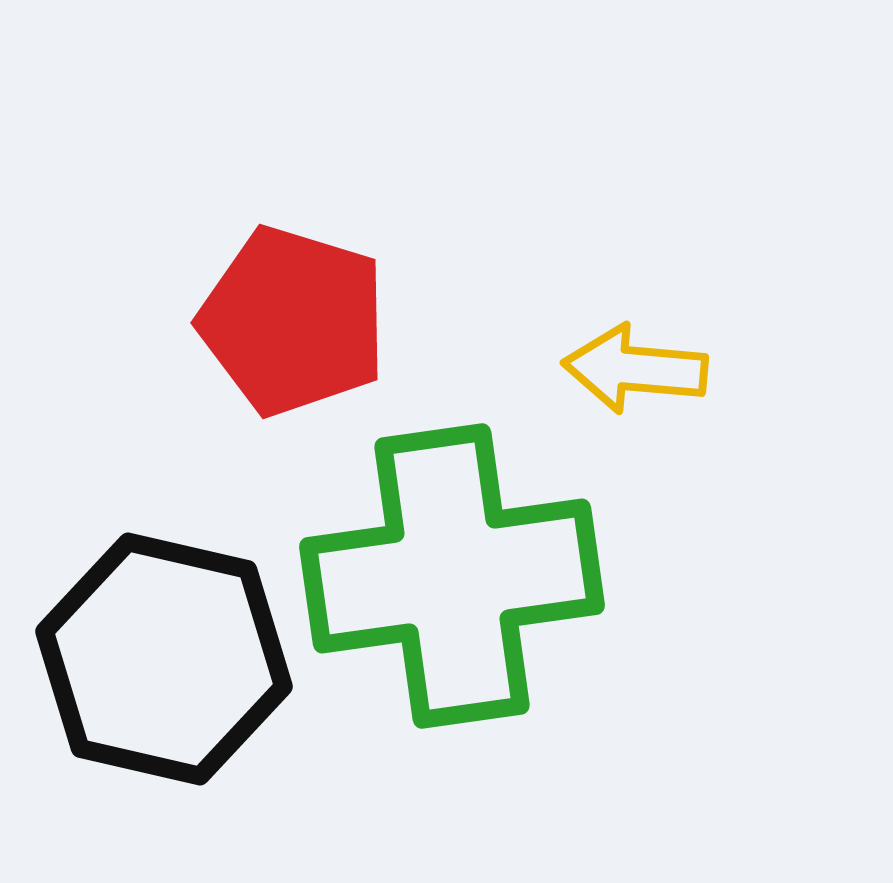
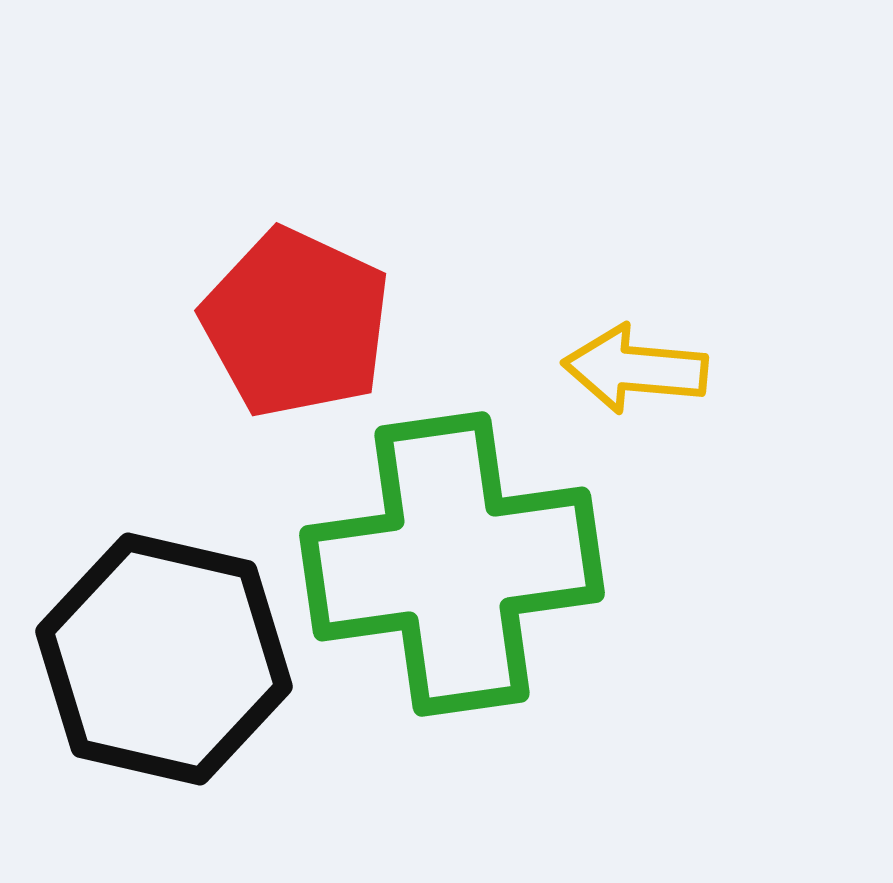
red pentagon: moved 3 px right, 2 px down; rotated 8 degrees clockwise
green cross: moved 12 px up
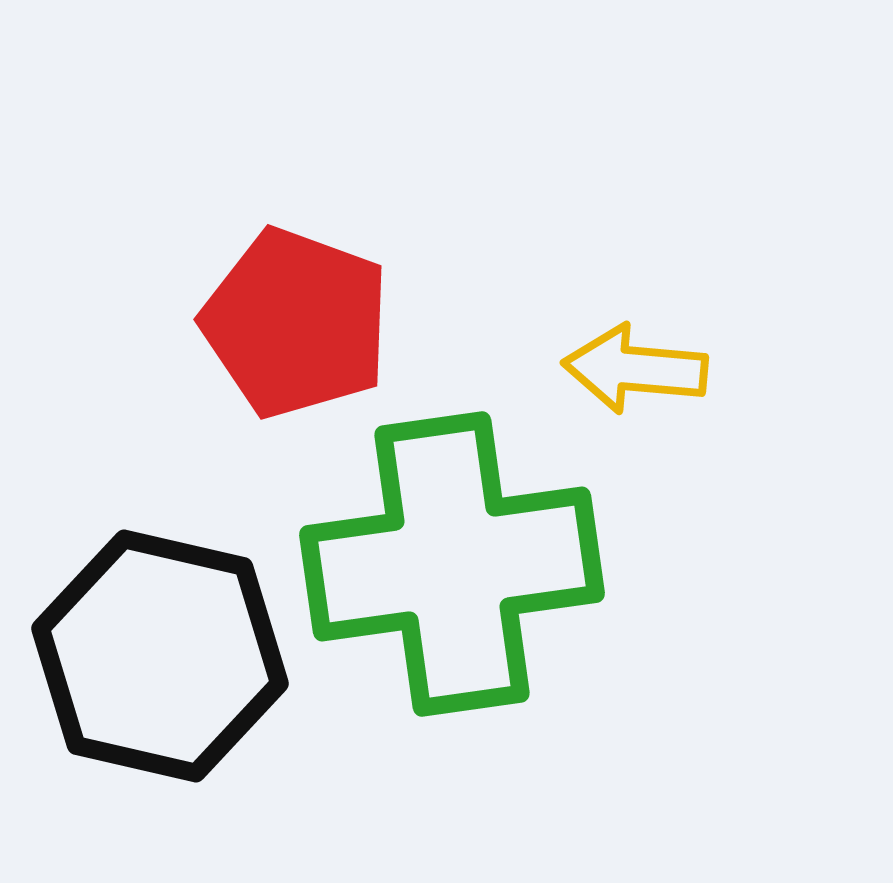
red pentagon: rotated 5 degrees counterclockwise
black hexagon: moved 4 px left, 3 px up
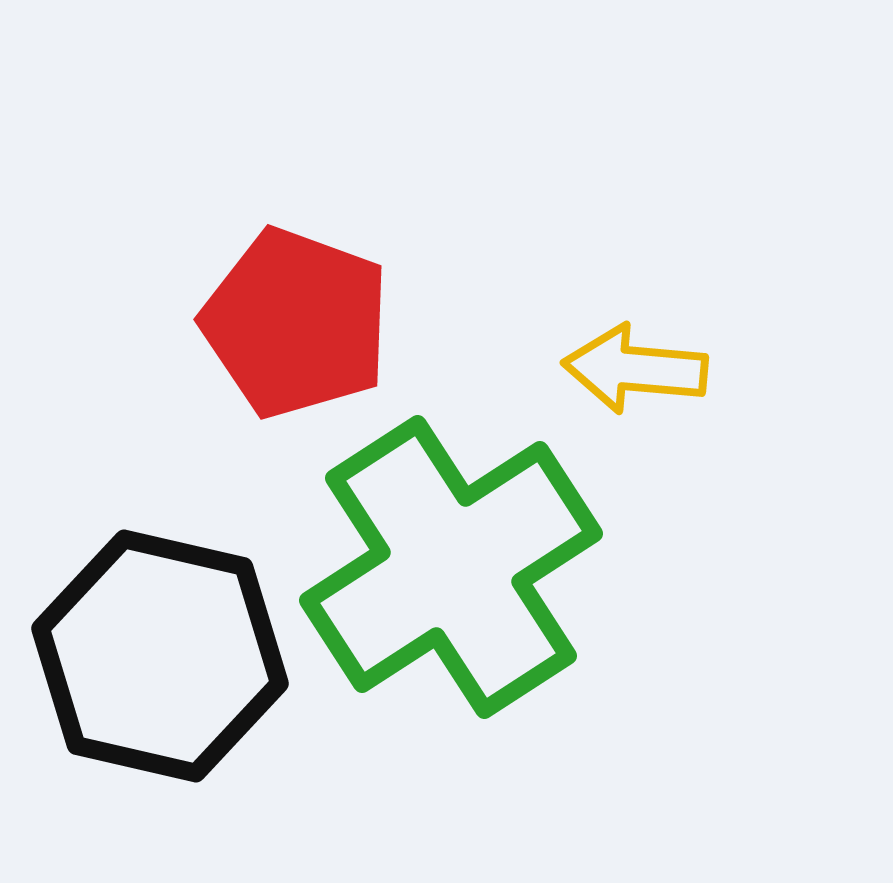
green cross: moved 1 px left, 3 px down; rotated 25 degrees counterclockwise
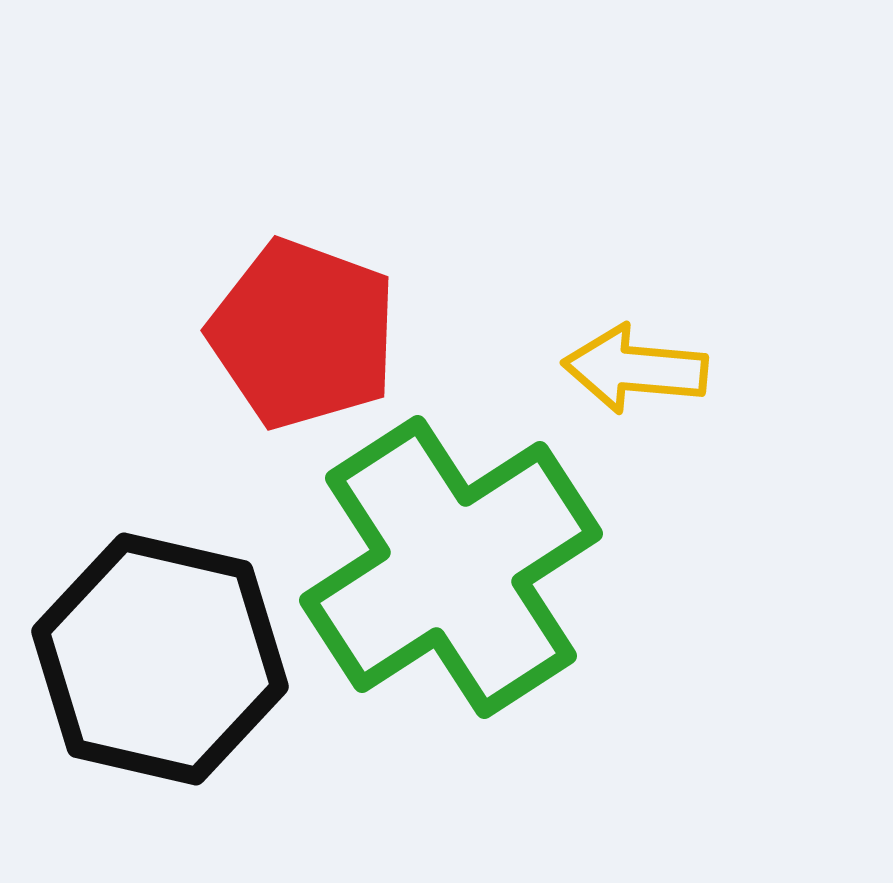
red pentagon: moved 7 px right, 11 px down
black hexagon: moved 3 px down
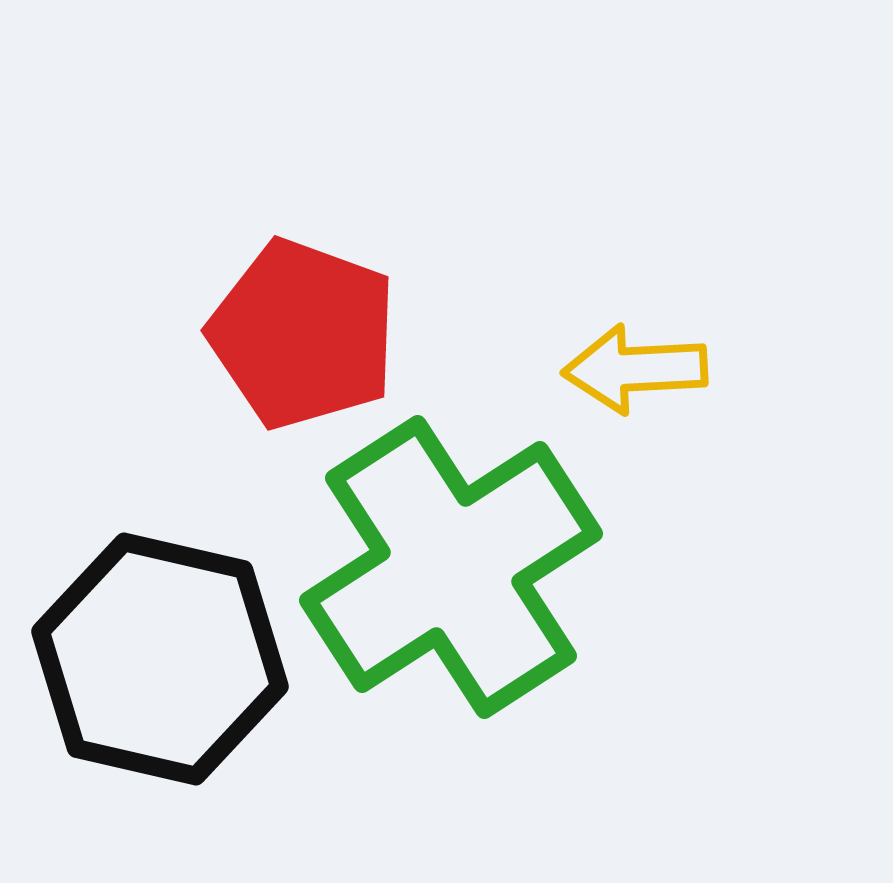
yellow arrow: rotated 8 degrees counterclockwise
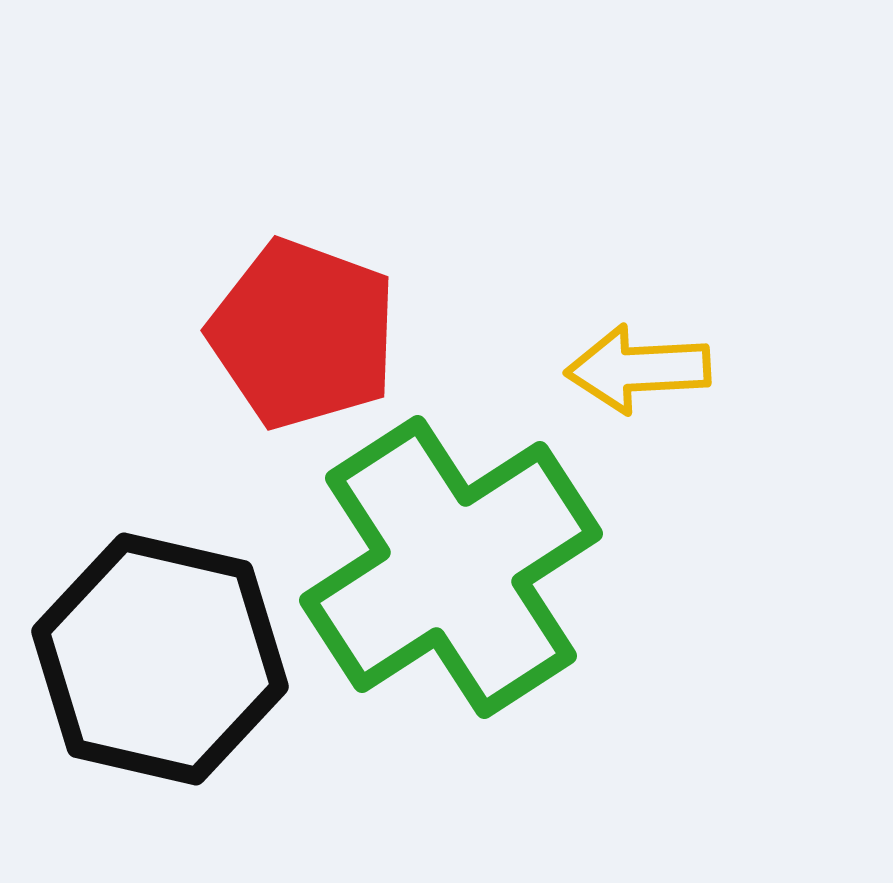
yellow arrow: moved 3 px right
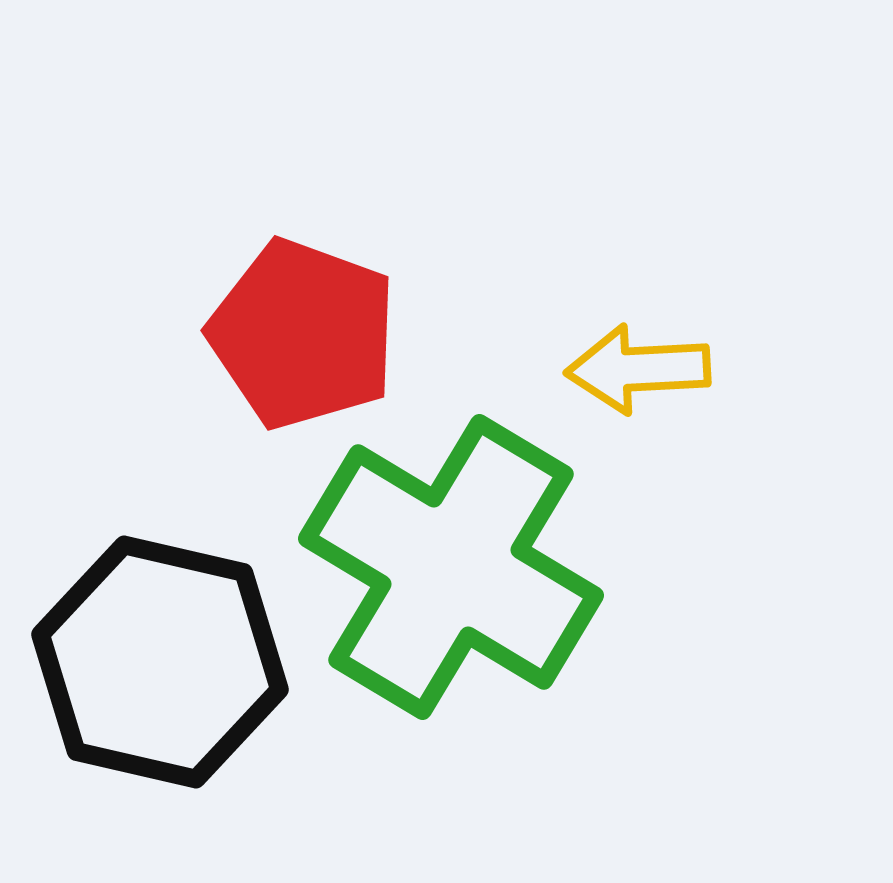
green cross: rotated 26 degrees counterclockwise
black hexagon: moved 3 px down
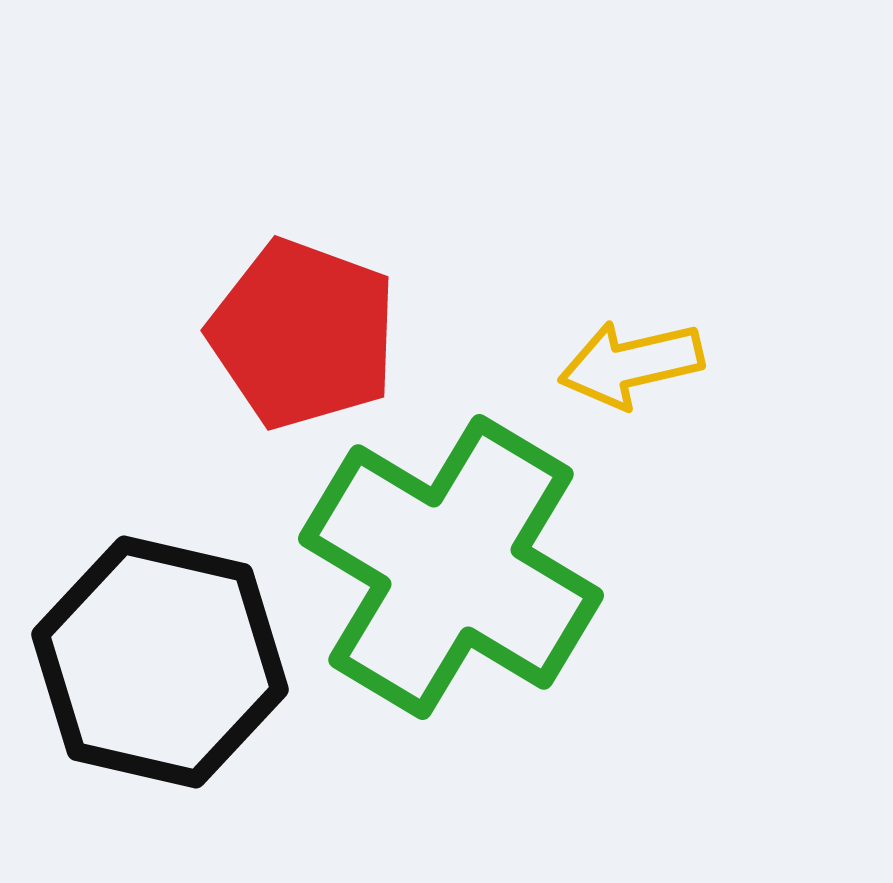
yellow arrow: moved 7 px left, 5 px up; rotated 10 degrees counterclockwise
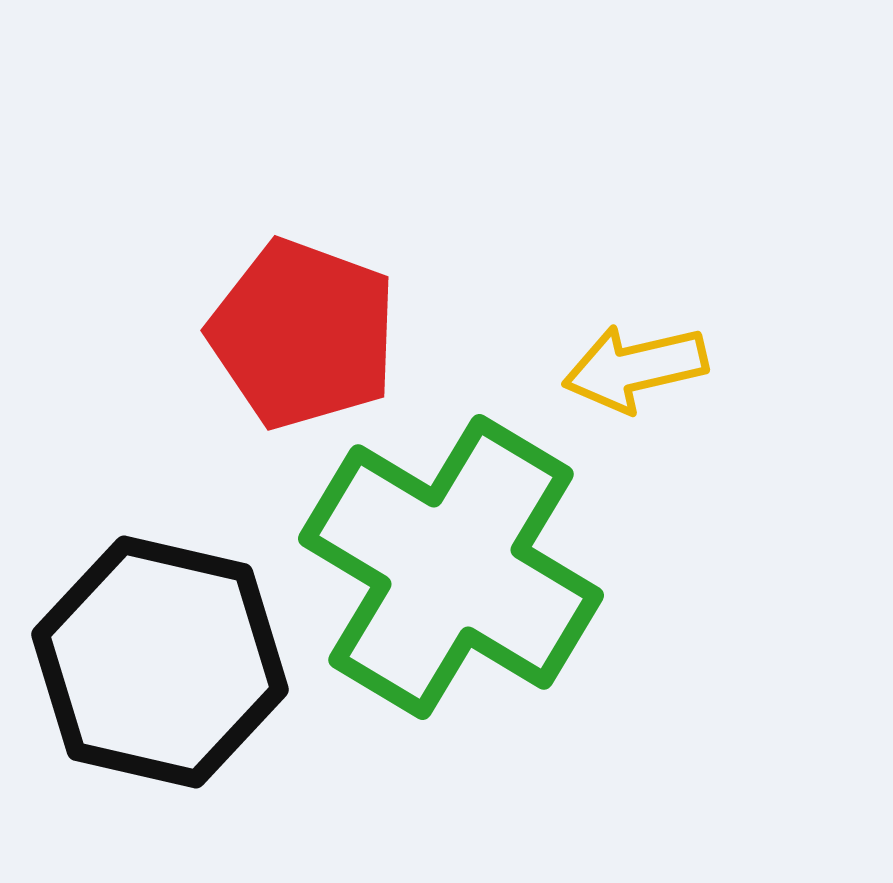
yellow arrow: moved 4 px right, 4 px down
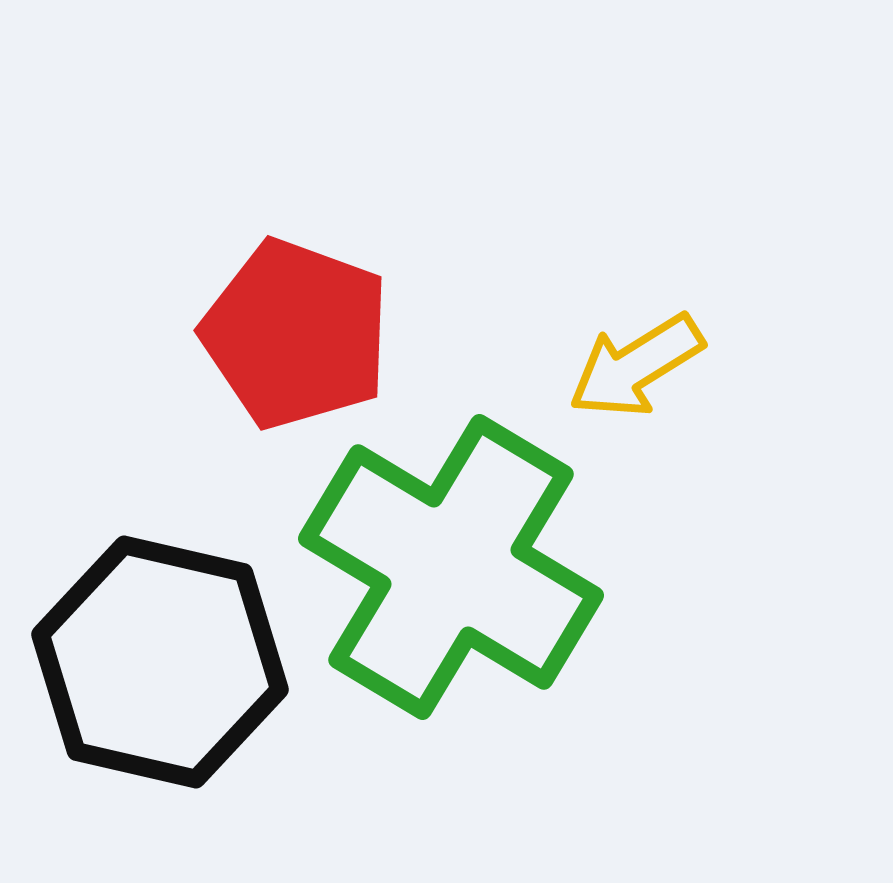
red pentagon: moved 7 px left
yellow arrow: moved 1 px right, 2 px up; rotated 19 degrees counterclockwise
